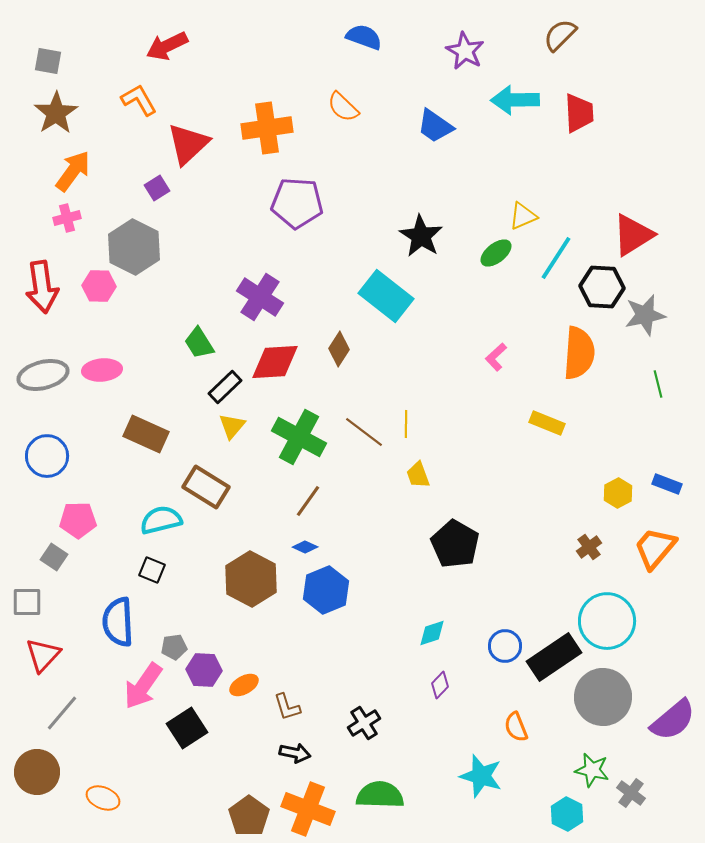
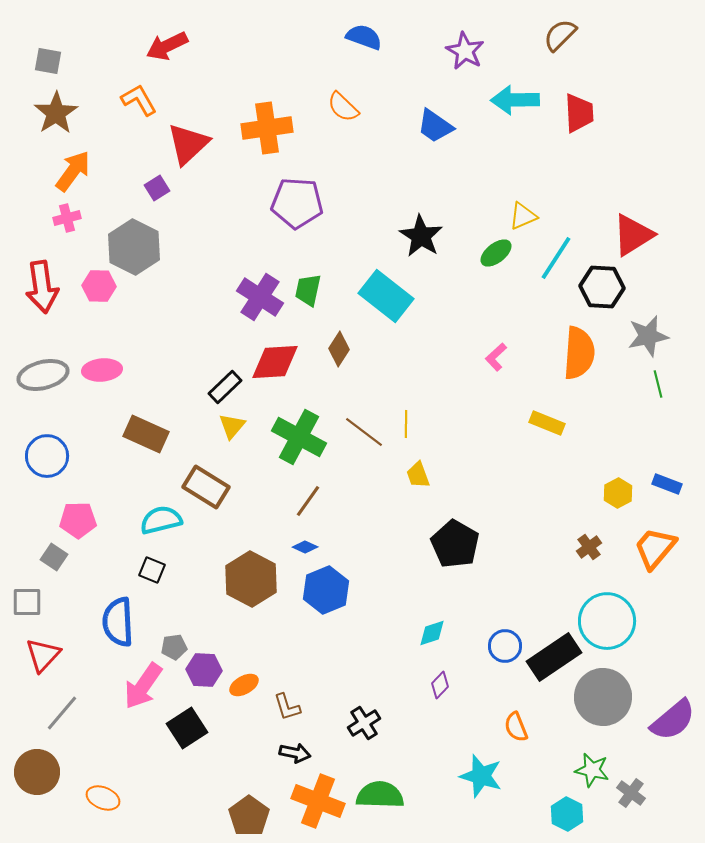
gray star at (645, 315): moved 3 px right, 21 px down
green trapezoid at (199, 343): moved 109 px right, 53 px up; rotated 44 degrees clockwise
orange cross at (308, 809): moved 10 px right, 8 px up
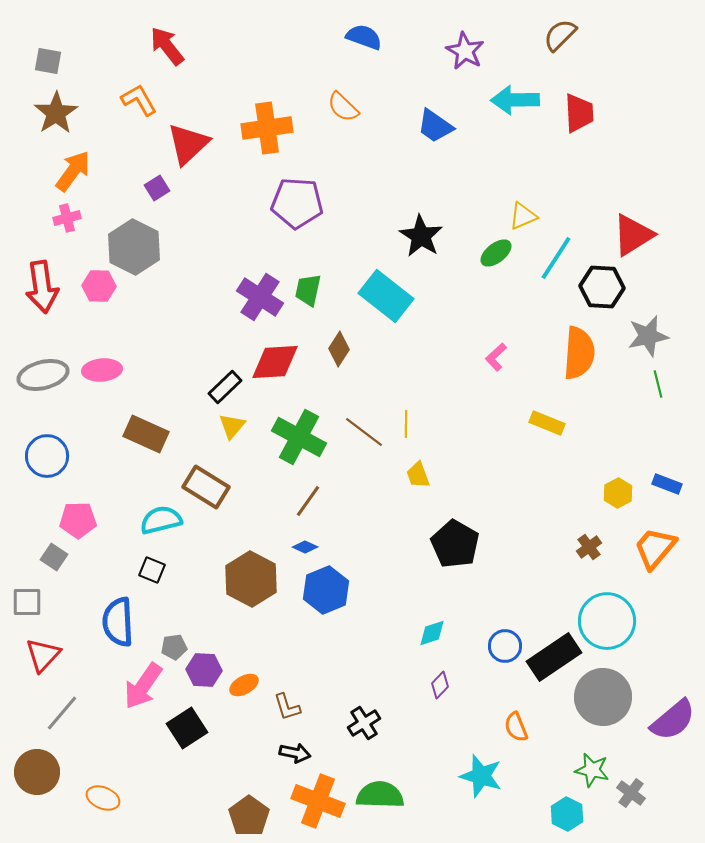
red arrow at (167, 46): rotated 78 degrees clockwise
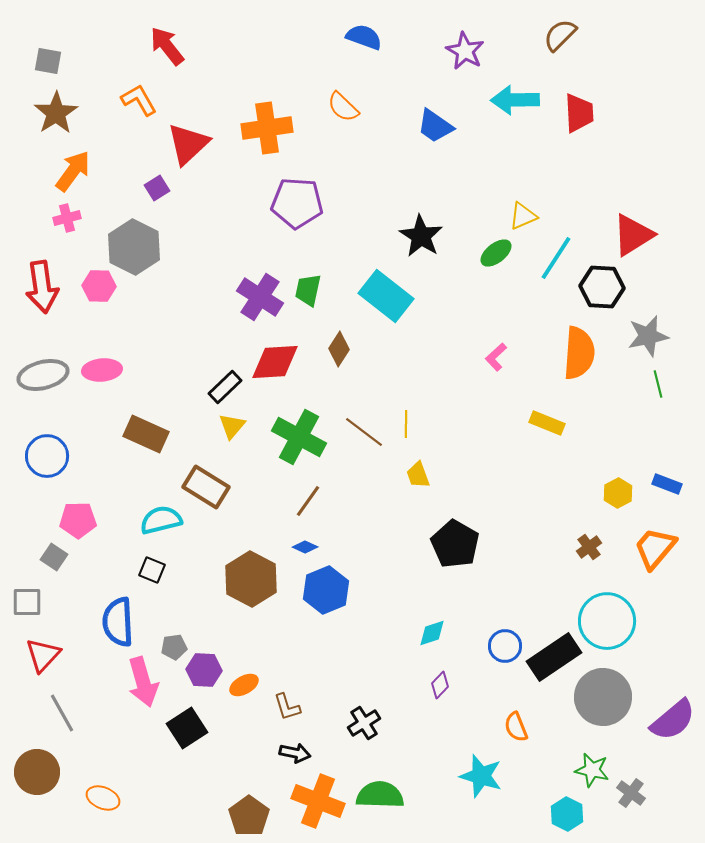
pink arrow at (143, 686): moved 4 px up; rotated 51 degrees counterclockwise
gray line at (62, 713): rotated 69 degrees counterclockwise
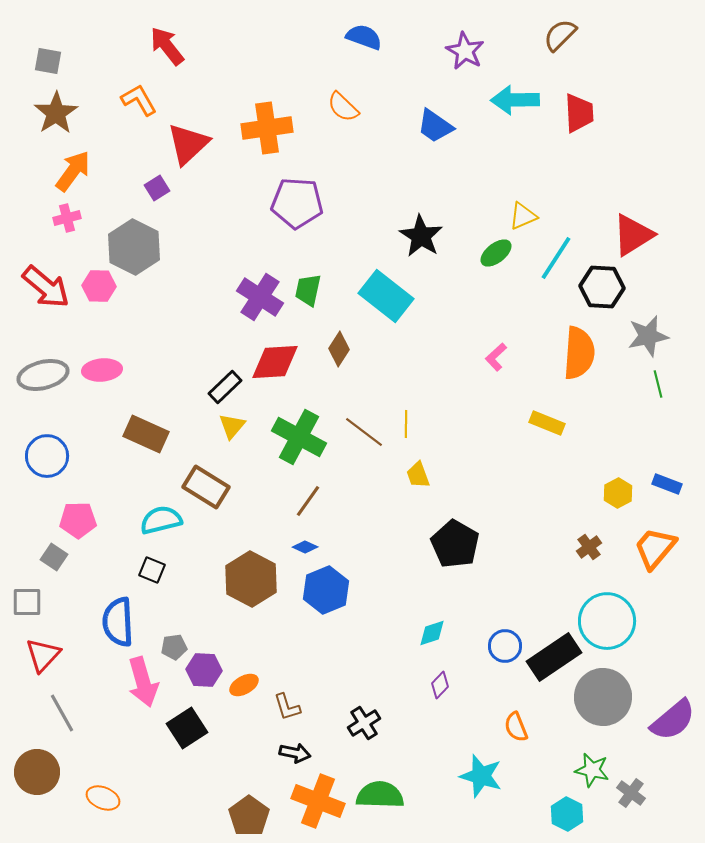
red arrow at (42, 287): moved 4 px right; rotated 42 degrees counterclockwise
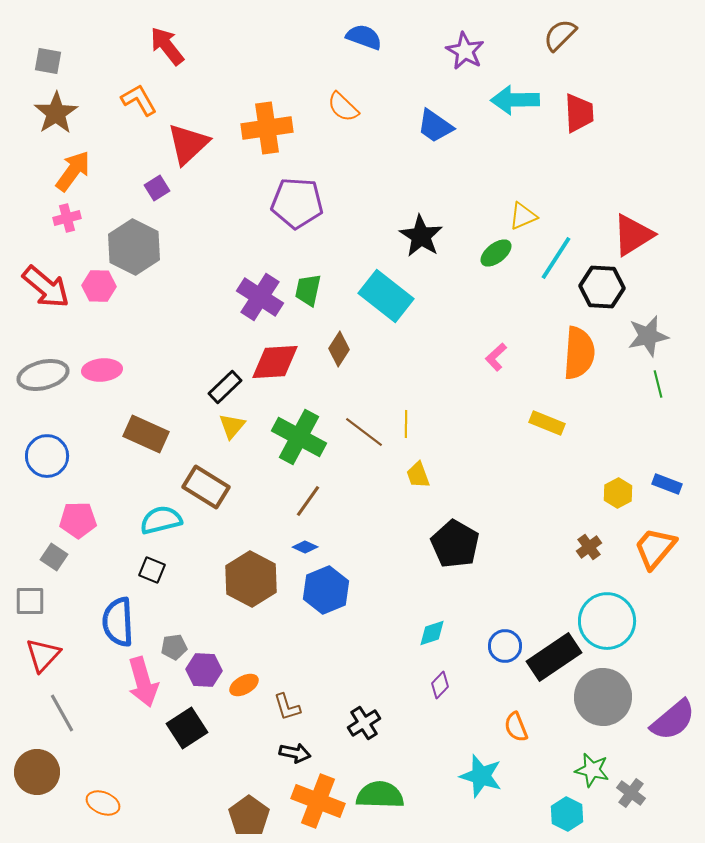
gray square at (27, 602): moved 3 px right, 1 px up
orange ellipse at (103, 798): moved 5 px down
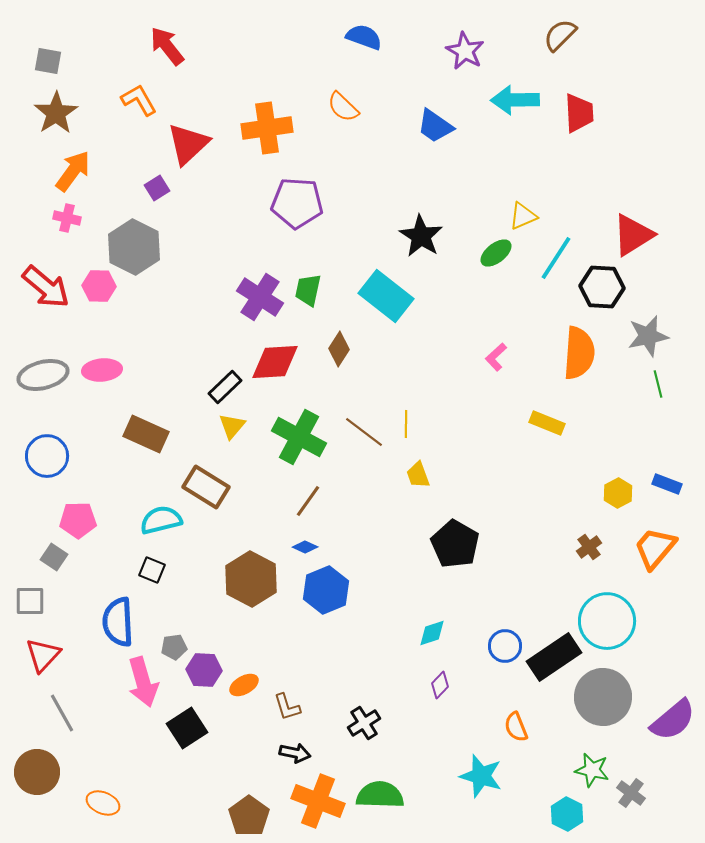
pink cross at (67, 218): rotated 28 degrees clockwise
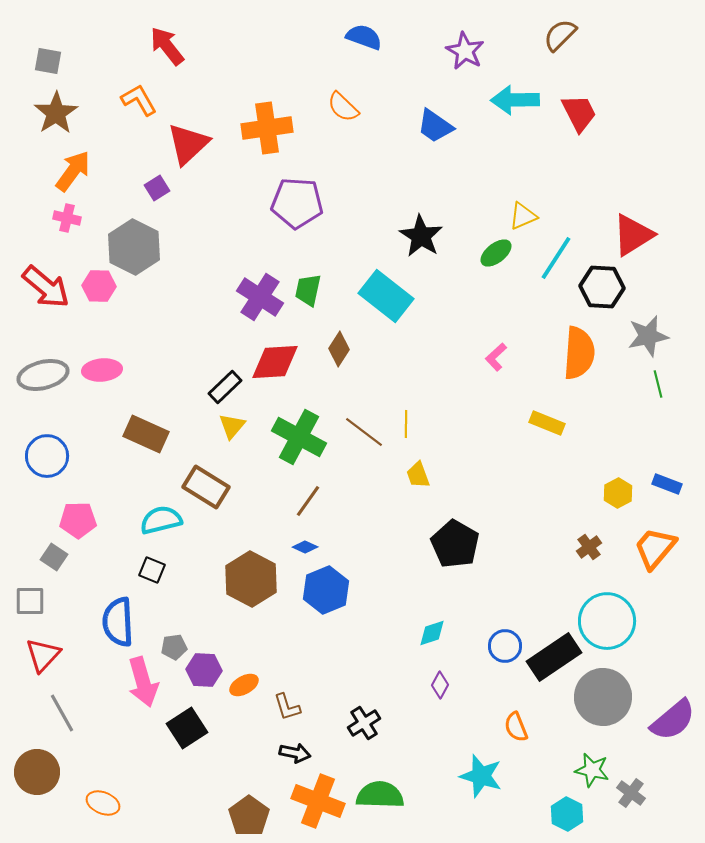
red trapezoid at (579, 113): rotated 24 degrees counterclockwise
purple diamond at (440, 685): rotated 16 degrees counterclockwise
